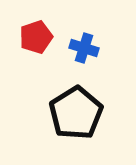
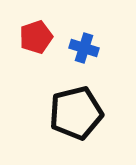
black pentagon: rotated 18 degrees clockwise
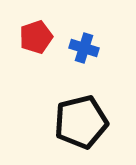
black pentagon: moved 5 px right, 9 px down
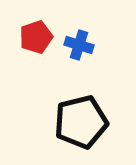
blue cross: moved 5 px left, 3 px up
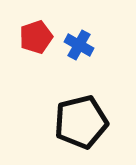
blue cross: rotated 12 degrees clockwise
